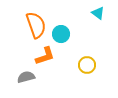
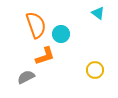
yellow circle: moved 8 px right, 5 px down
gray semicircle: rotated 12 degrees counterclockwise
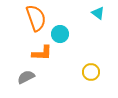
orange semicircle: moved 7 px up
cyan circle: moved 1 px left
orange L-shape: moved 3 px left, 3 px up; rotated 20 degrees clockwise
yellow circle: moved 4 px left, 2 px down
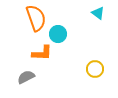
cyan circle: moved 2 px left
yellow circle: moved 4 px right, 3 px up
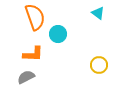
orange semicircle: moved 1 px left, 1 px up
orange L-shape: moved 9 px left, 1 px down
yellow circle: moved 4 px right, 4 px up
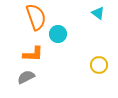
orange semicircle: moved 1 px right
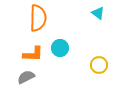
orange semicircle: moved 2 px right, 1 px down; rotated 20 degrees clockwise
cyan circle: moved 2 px right, 14 px down
